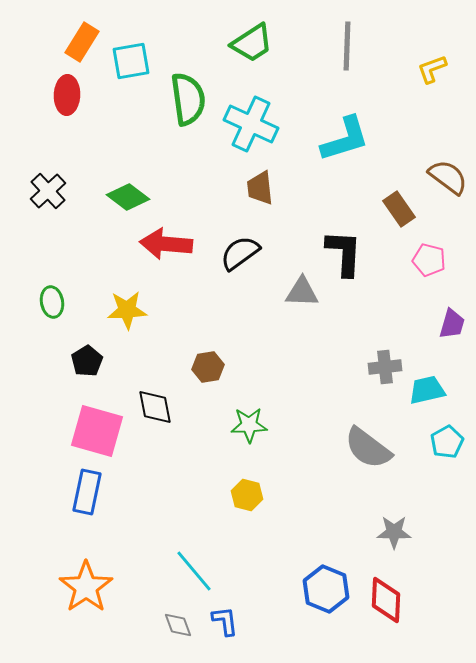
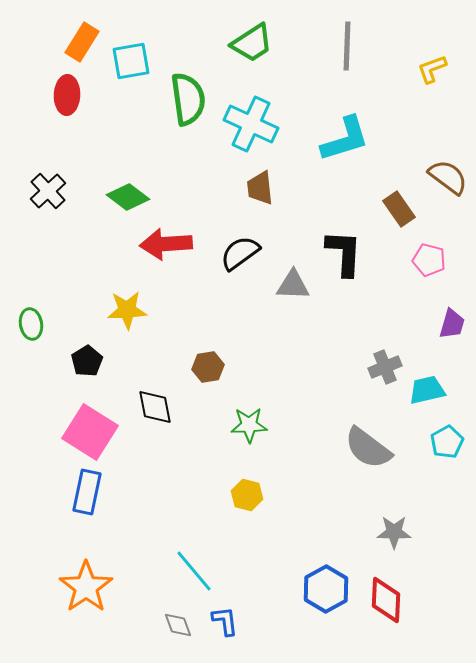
red arrow: rotated 9 degrees counterclockwise
gray triangle: moved 9 px left, 7 px up
green ellipse: moved 21 px left, 22 px down
gray cross: rotated 16 degrees counterclockwise
pink square: moved 7 px left, 1 px down; rotated 16 degrees clockwise
blue hexagon: rotated 9 degrees clockwise
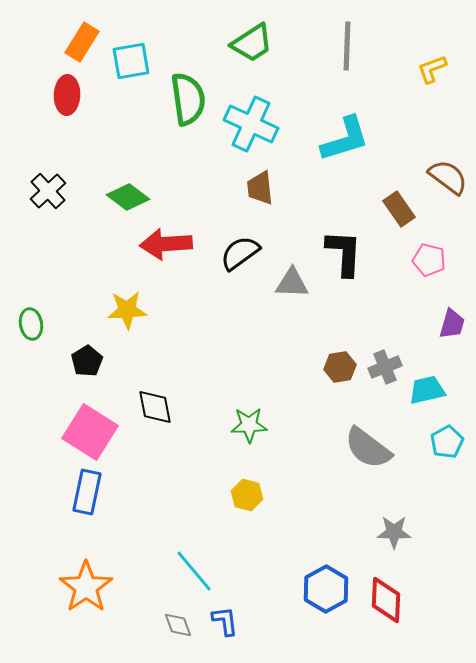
gray triangle: moved 1 px left, 2 px up
brown hexagon: moved 132 px right
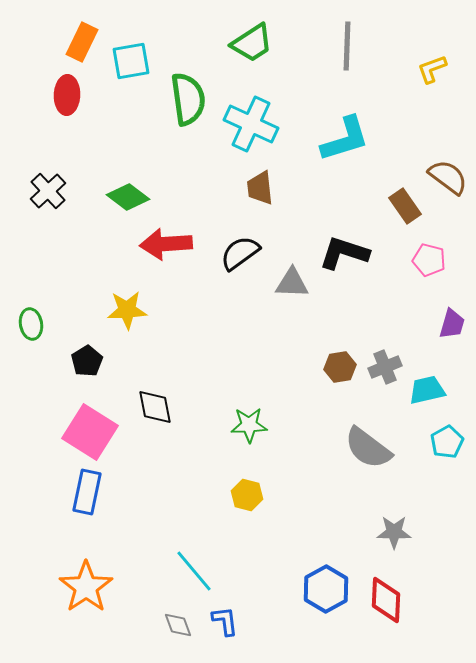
orange rectangle: rotated 6 degrees counterclockwise
brown rectangle: moved 6 px right, 3 px up
black L-shape: rotated 75 degrees counterclockwise
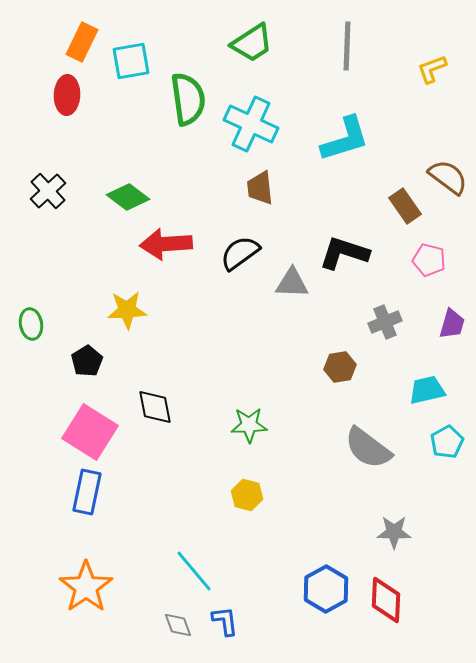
gray cross: moved 45 px up
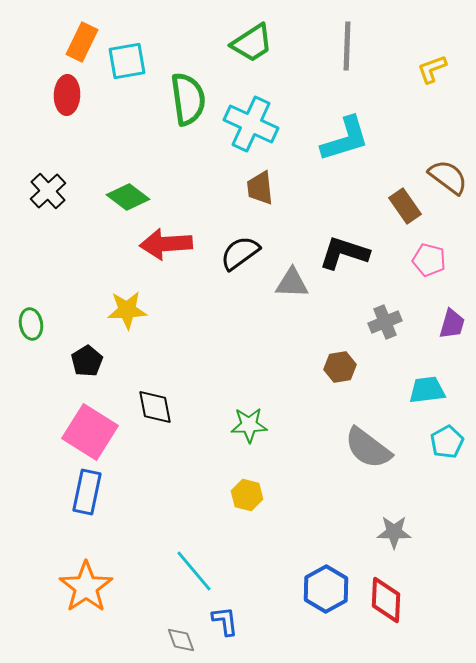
cyan square: moved 4 px left
cyan trapezoid: rotated 6 degrees clockwise
gray diamond: moved 3 px right, 15 px down
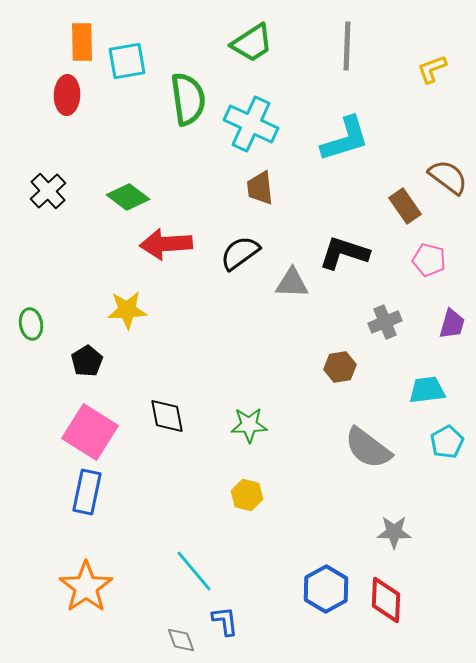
orange rectangle: rotated 27 degrees counterclockwise
black diamond: moved 12 px right, 9 px down
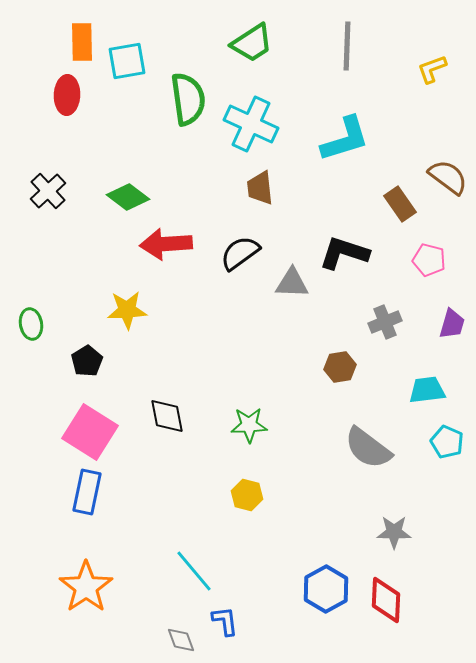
brown rectangle: moved 5 px left, 2 px up
cyan pentagon: rotated 20 degrees counterclockwise
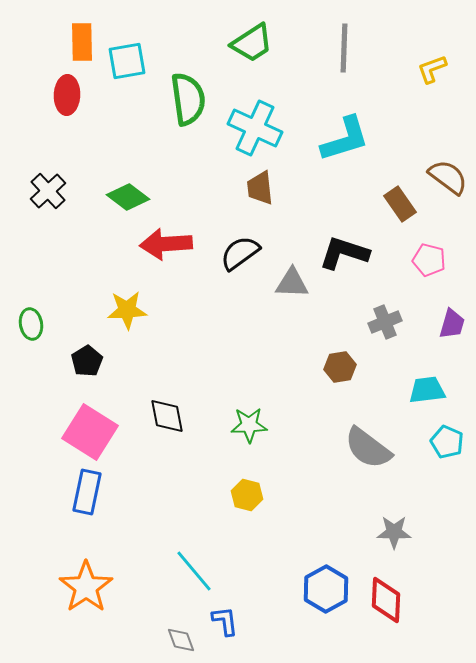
gray line: moved 3 px left, 2 px down
cyan cross: moved 4 px right, 4 px down
